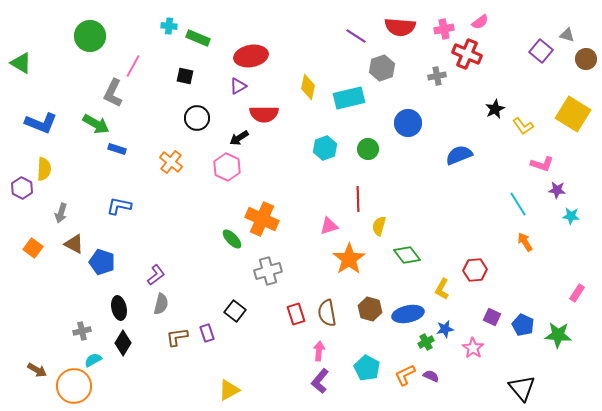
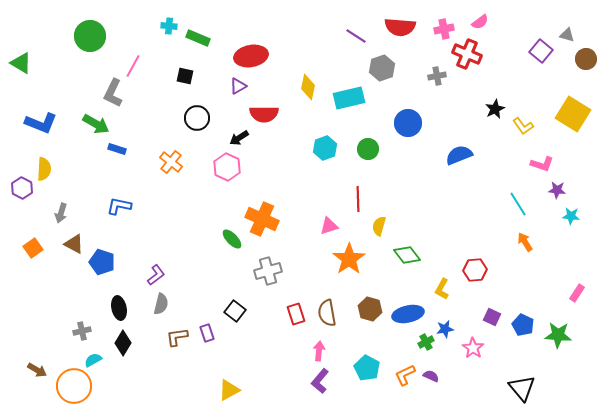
orange square at (33, 248): rotated 18 degrees clockwise
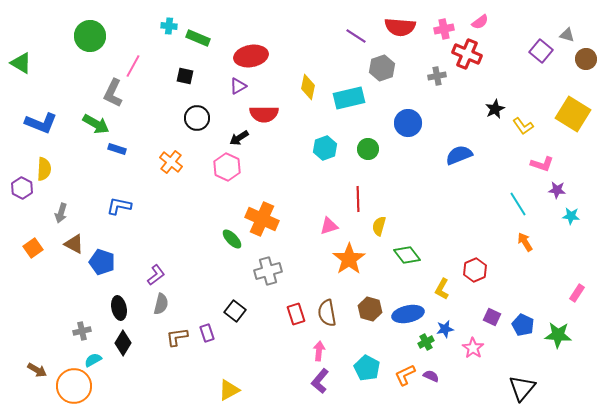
red hexagon at (475, 270): rotated 20 degrees counterclockwise
black triangle at (522, 388): rotated 20 degrees clockwise
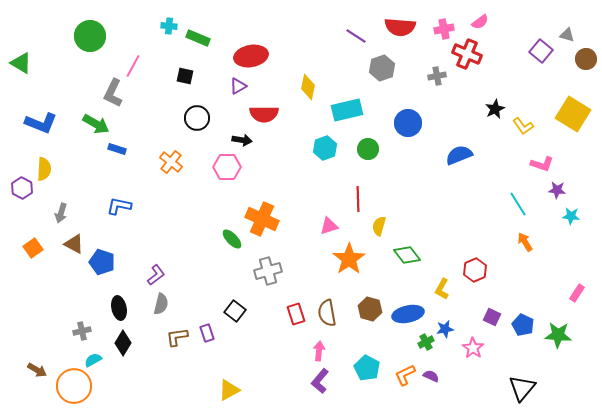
cyan rectangle at (349, 98): moved 2 px left, 12 px down
black arrow at (239, 138): moved 3 px right, 2 px down; rotated 138 degrees counterclockwise
pink hexagon at (227, 167): rotated 24 degrees counterclockwise
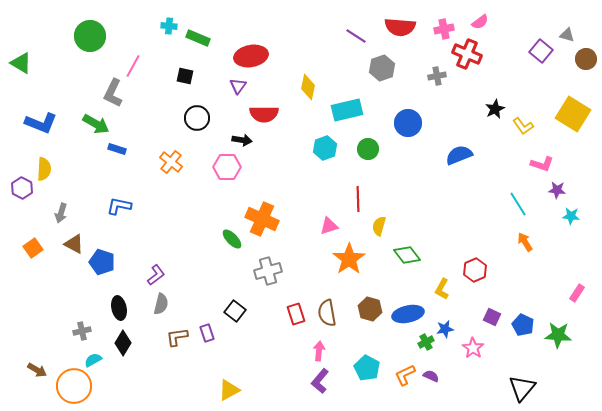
purple triangle at (238, 86): rotated 24 degrees counterclockwise
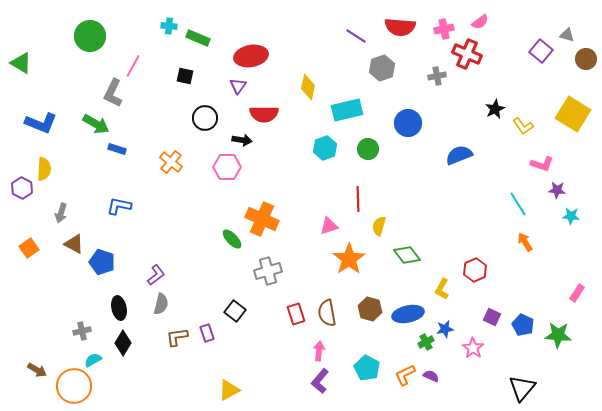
black circle at (197, 118): moved 8 px right
orange square at (33, 248): moved 4 px left
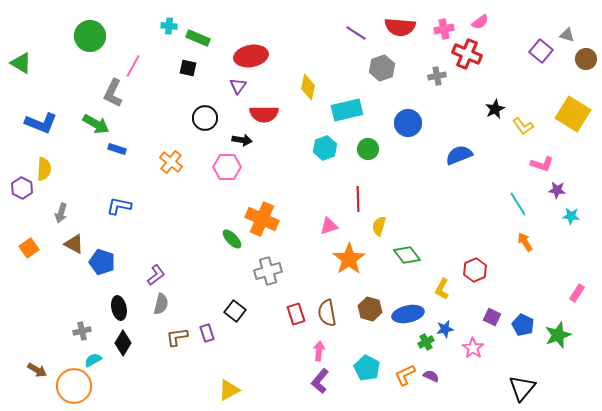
purple line at (356, 36): moved 3 px up
black square at (185, 76): moved 3 px right, 8 px up
green star at (558, 335): rotated 24 degrees counterclockwise
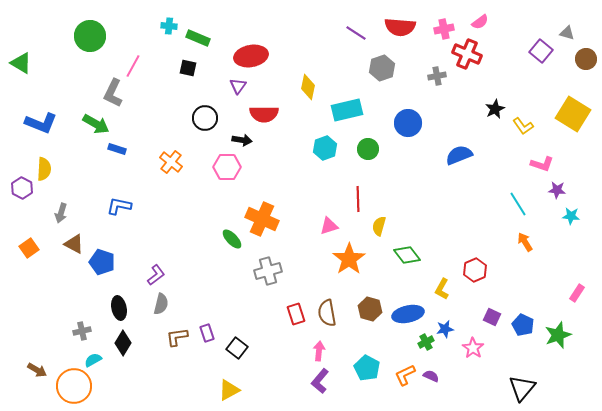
gray triangle at (567, 35): moved 2 px up
black square at (235, 311): moved 2 px right, 37 px down
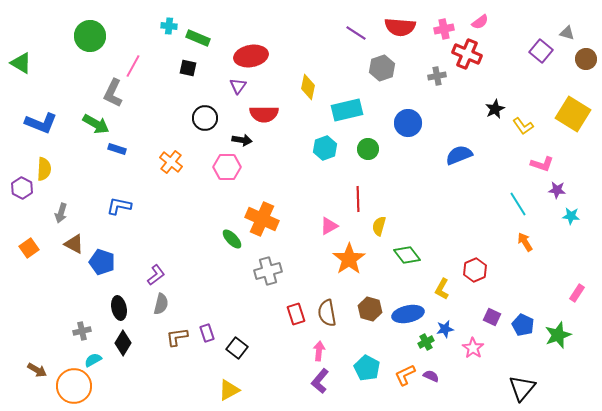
pink triangle at (329, 226): rotated 12 degrees counterclockwise
